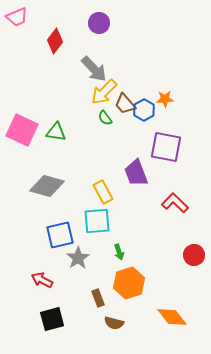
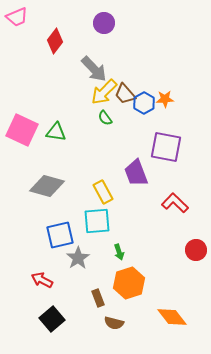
purple circle: moved 5 px right
brown trapezoid: moved 10 px up
blue hexagon: moved 7 px up
red circle: moved 2 px right, 5 px up
black square: rotated 25 degrees counterclockwise
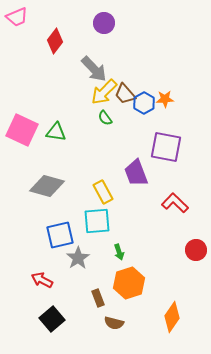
orange diamond: rotated 72 degrees clockwise
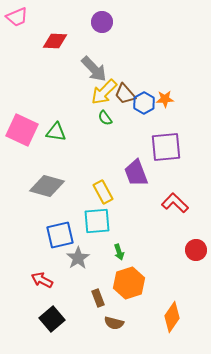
purple circle: moved 2 px left, 1 px up
red diamond: rotated 55 degrees clockwise
purple square: rotated 16 degrees counterclockwise
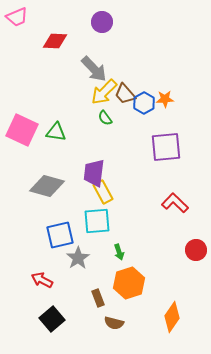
purple trapezoid: moved 42 px left; rotated 28 degrees clockwise
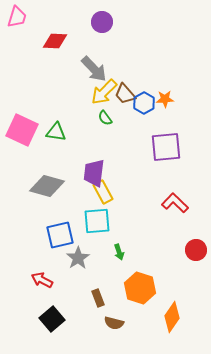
pink trapezoid: rotated 50 degrees counterclockwise
orange hexagon: moved 11 px right, 5 px down; rotated 24 degrees counterclockwise
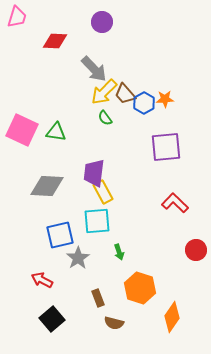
gray diamond: rotated 12 degrees counterclockwise
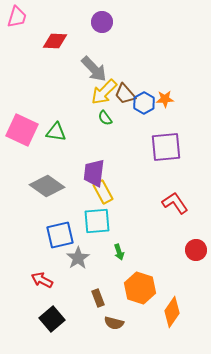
gray diamond: rotated 32 degrees clockwise
red L-shape: rotated 12 degrees clockwise
orange diamond: moved 5 px up
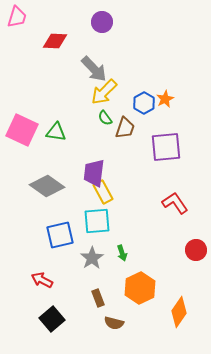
brown trapezoid: moved 34 px down; rotated 120 degrees counterclockwise
orange star: rotated 24 degrees counterclockwise
green arrow: moved 3 px right, 1 px down
gray star: moved 14 px right
orange hexagon: rotated 16 degrees clockwise
orange diamond: moved 7 px right
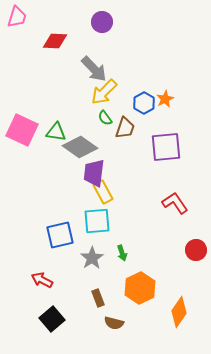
gray diamond: moved 33 px right, 39 px up
